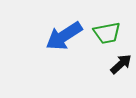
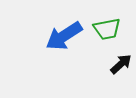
green trapezoid: moved 4 px up
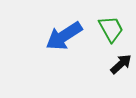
green trapezoid: moved 4 px right; rotated 108 degrees counterclockwise
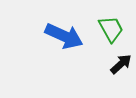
blue arrow: rotated 123 degrees counterclockwise
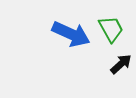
blue arrow: moved 7 px right, 2 px up
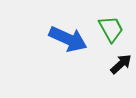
blue arrow: moved 3 px left, 5 px down
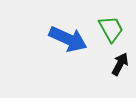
black arrow: moved 1 px left; rotated 20 degrees counterclockwise
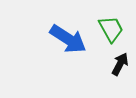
blue arrow: rotated 9 degrees clockwise
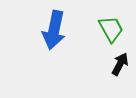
blue arrow: moved 14 px left, 9 px up; rotated 69 degrees clockwise
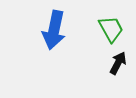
black arrow: moved 2 px left, 1 px up
